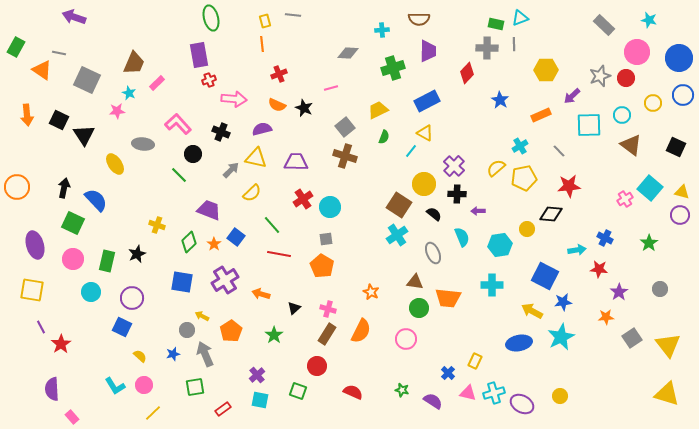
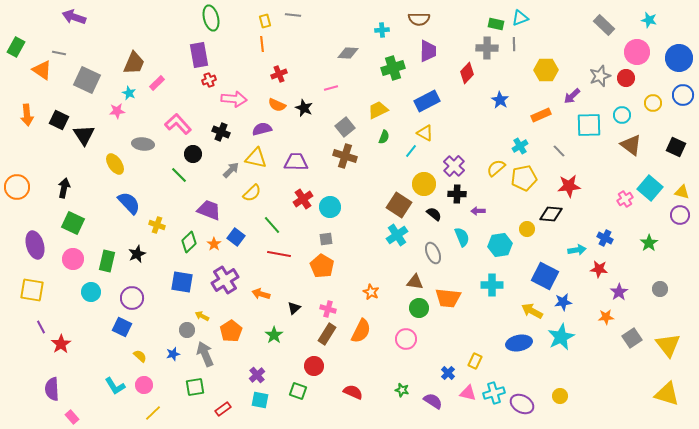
blue semicircle at (96, 200): moved 33 px right, 3 px down
red circle at (317, 366): moved 3 px left
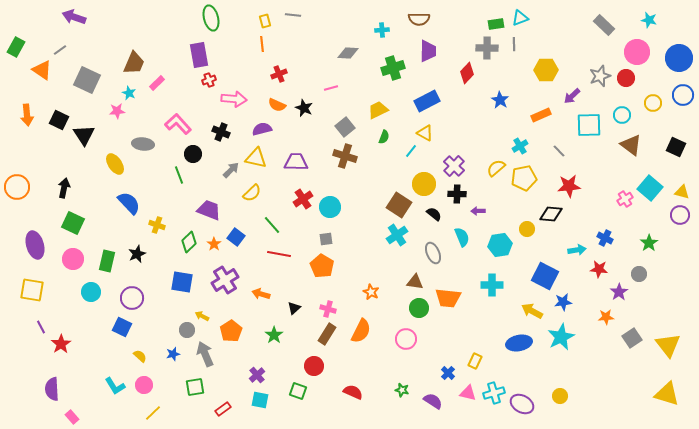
green rectangle at (496, 24): rotated 21 degrees counterclockwise
gray line at (59, 53): moved 1 px right, 3 px up; rotated 48 degrees counterclockwise
green line at (179, 175): rotated 24 degrees clockwise
gray circle at (660, 289): moved 21 px left, 15 px up
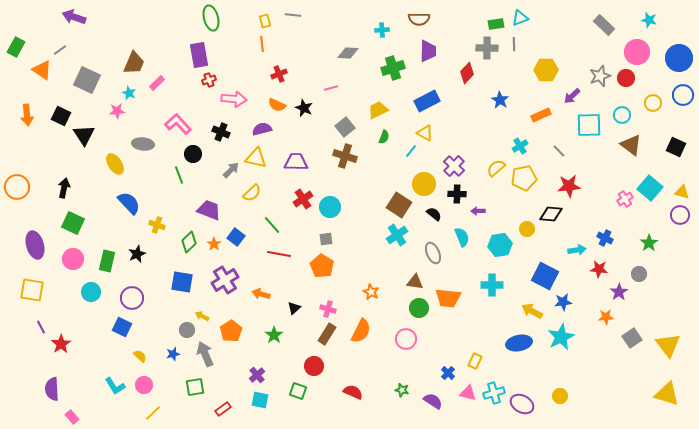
black square at (59, 120): moved 2 px right, 4 px up
